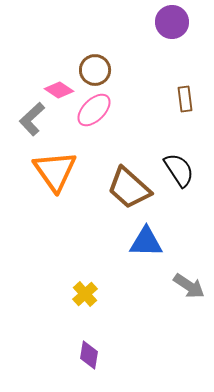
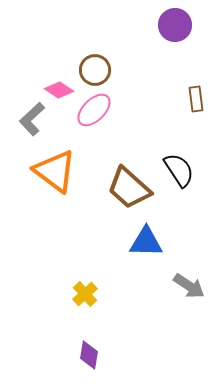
purple circle: moved 3 px right, 3 px down
brown rectangle: moved 11 px right
orange triangle: rotated 18 degrees counterclockwise
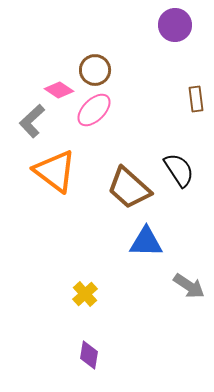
gray L-shape: moved 2 px down
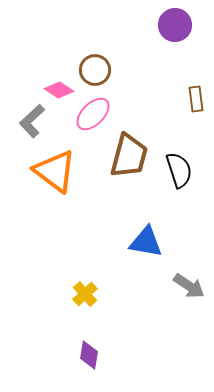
pink ellipse: moved 1 px left, 4 px down
black semicircle: rotated 15 degrees clockwise
brown trapezoid: moved 32 px up; rotated 117 degrees counterclockwise
blue triangle: rotated 9 degrees clockwise
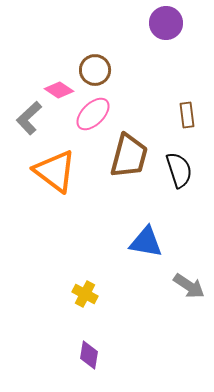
purple circle: moved 9 px left, 2 px up
brown rectangle: moved 9 px left, 16 px down
gray L-shape: moved 3 px left, 3 px up
yellow cross: rotated 20 degrees counterclockwise
